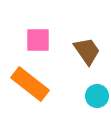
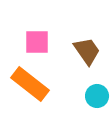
pink square: moved 1 px left, 2 px down
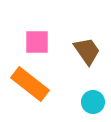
cyan circle: moved 4 px left, 6 px down
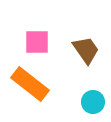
brown trapezoid: moved 1 px left, 1 px up
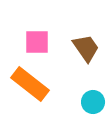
brown trapezoid: moved 2 px up
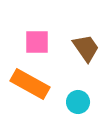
orange rectangle: rotated 9 degrees counterclockwise
cyan circle: moved 15 px left
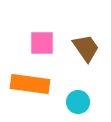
pink square: moved 5 px right, 1 px down
orange rectangle: rotated 21 degrees counterclockwise
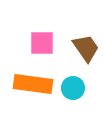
orange rectangle: moved 3 px right
cyan circle: moved 5 px left, 14 px up
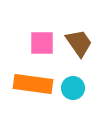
brown trapezoid: moved 7 px left, 5 px up
